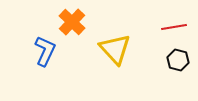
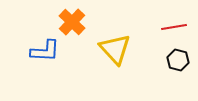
blue L-shape: rotated 68 degrees clockwise
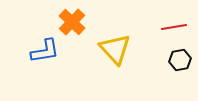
blue L-shape: rotated 12 degrees counterclockwise
black hexagon: moved 2 px right; rotated 25 degrees counterclockwise
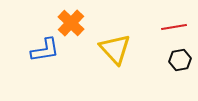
orange cross: moved 1 px left, 1 px down
blue L-shape: moved 1 px up
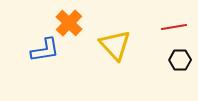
orange cross: moved 2 px left
yellow triangle: moved 4 px up
black hexagon: rotated 10 degrees clockwise
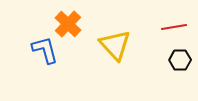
orange cross: moved 1 px left, 1 px down
blue L-shape: rotated 96 degrees counterclockwise
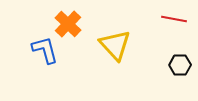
red line: moved 8 px up; rotated 20 degrees clockwise
black hexagon: moved 5 px down
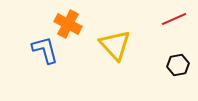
red line: rotated 35 degrees counterclockwise
orange cross: rotated 16 degrees counterclockwise
black hexagon: moved 2 px left; rotated 10 degrees counterclockwise
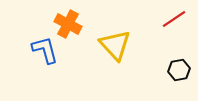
red line: rotated 10 degrees counterclockwise
black hexagon: moved 1 px right, 5 px down
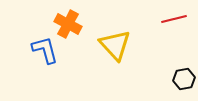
red line: rotated 20 degrees clockwise
black hexagon: moved 5 px right, 9 px down
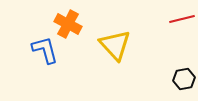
red line: moved 8 px right
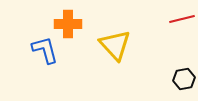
orange cross: rotated 28 degrees counterclockwise
